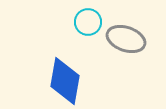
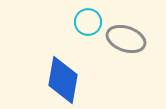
blue diamond: moved 2 px left, 1 px up
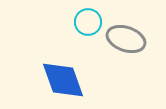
blue diamond: rotated 30 degrees counterclockwise
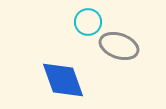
gray ellipse: moved 7 px left, 7 px down
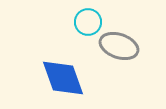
blue diamond: moved 2 px up
